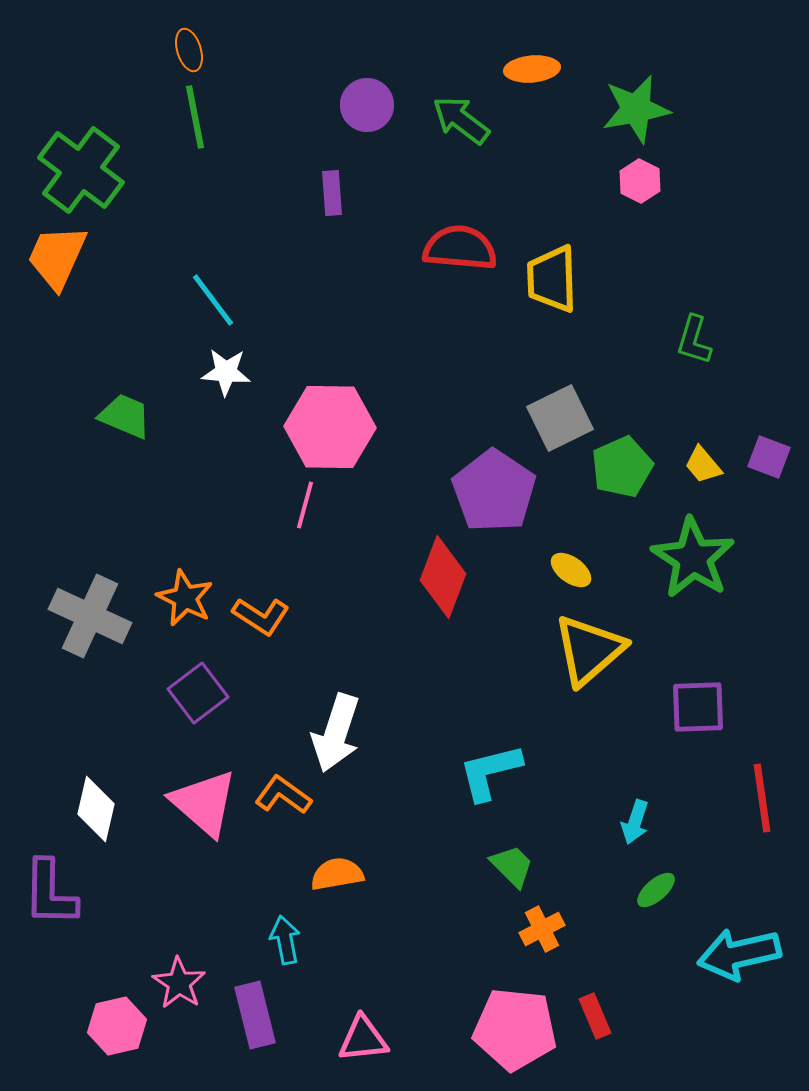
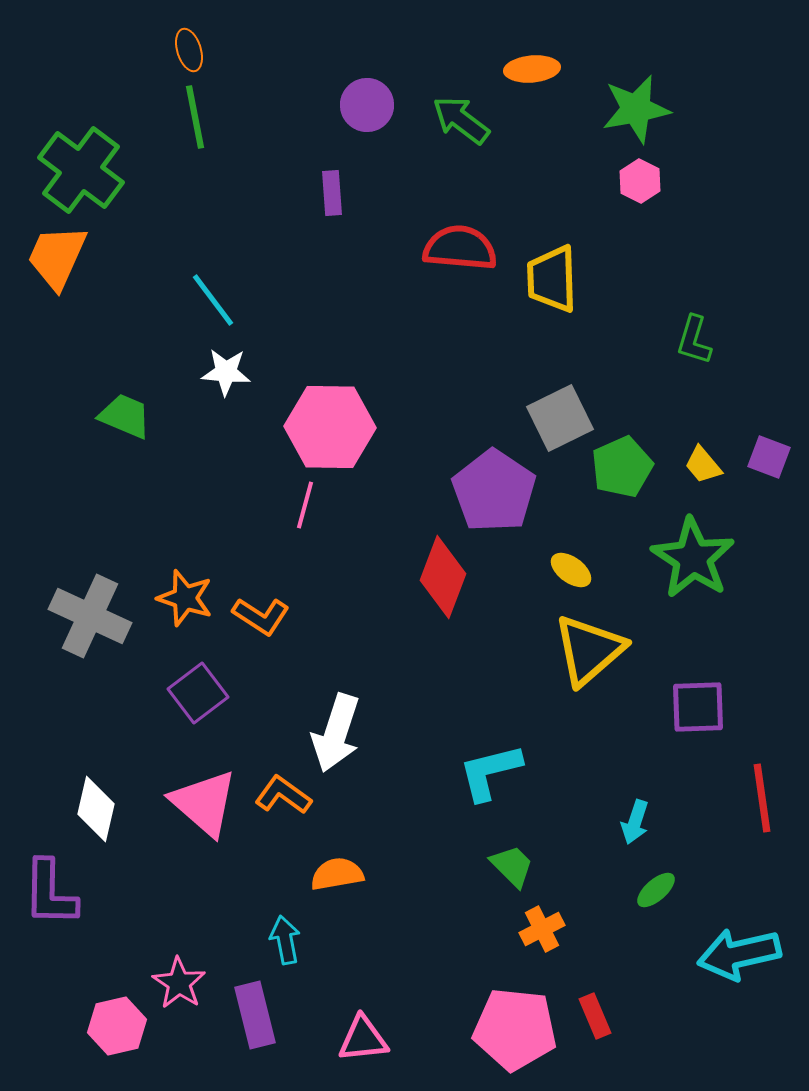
orange star at (185, 598): rotated 8 degrees counterclockwise
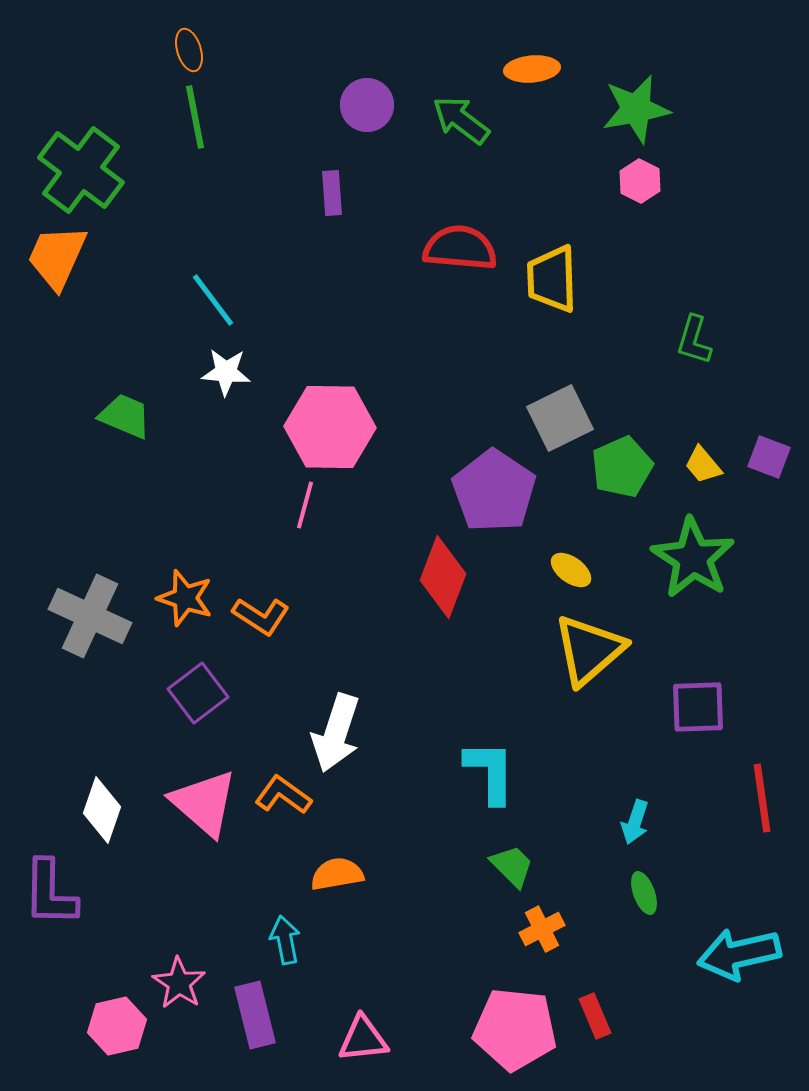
cyan L-shape at (490, 772): rotated 104 degrees clockwise
white diamond at (96, 809): moved 6 px right, 1 px down; rotated 6 degrees clockwise
green ellipse at (656, 890): moved 12 px left, 3 px down; rotated 69 degrees counterclockwise
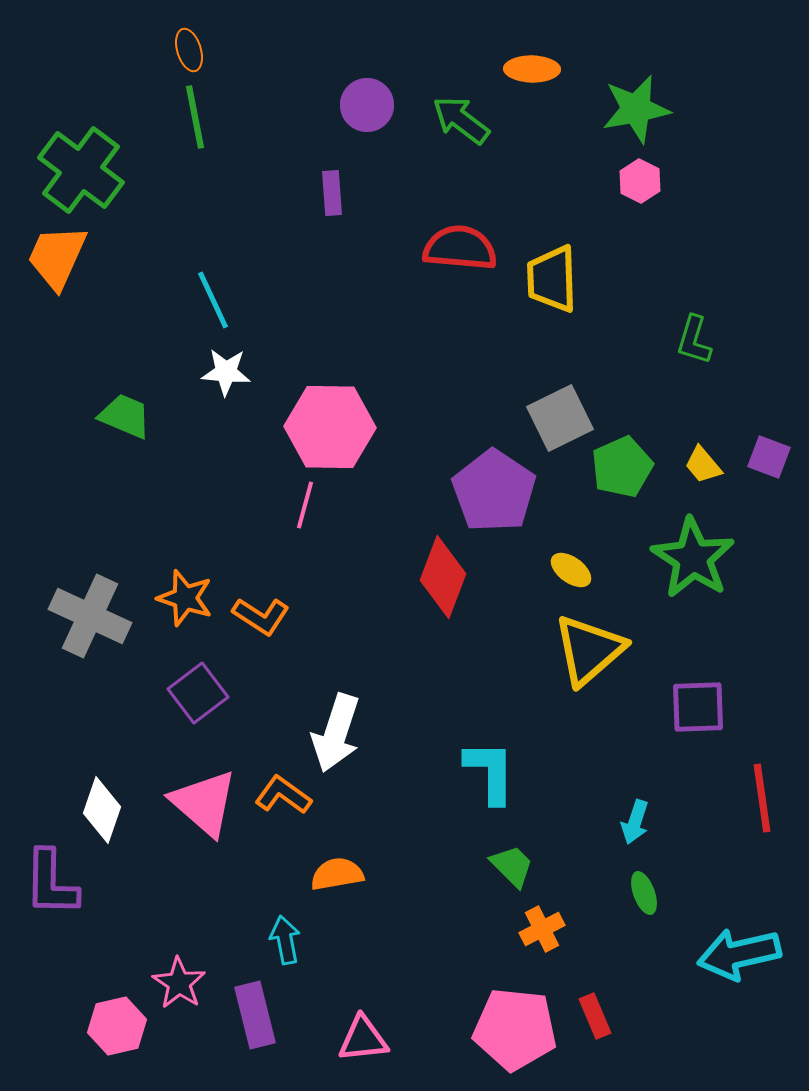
orange ellipse at (532, 69): rotated 6 degrees clockwise
cyan line at (213, 300): rotated 12 degrees clockwise
purple L-shape at (50, 893): moved 1 px right, 10 px up
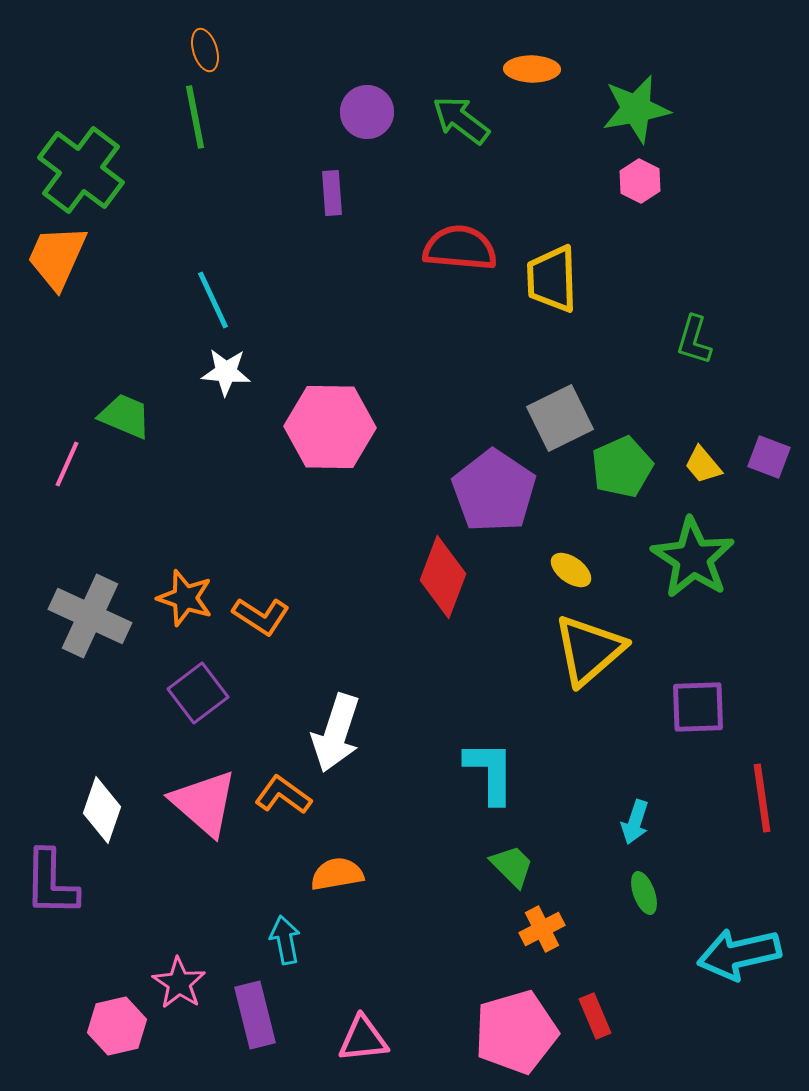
orange ellipse at (189, 50): moved 16 px right
purple circle at (367, 105): moved 7 px down
pink line at (305, 505): moved 238 px left, 41 px up; rotated 9 degrees clockwise
pink pentagon at (515, 1029): moved 1 px right, 3 px down; rotated 22 degrees counterclockwise
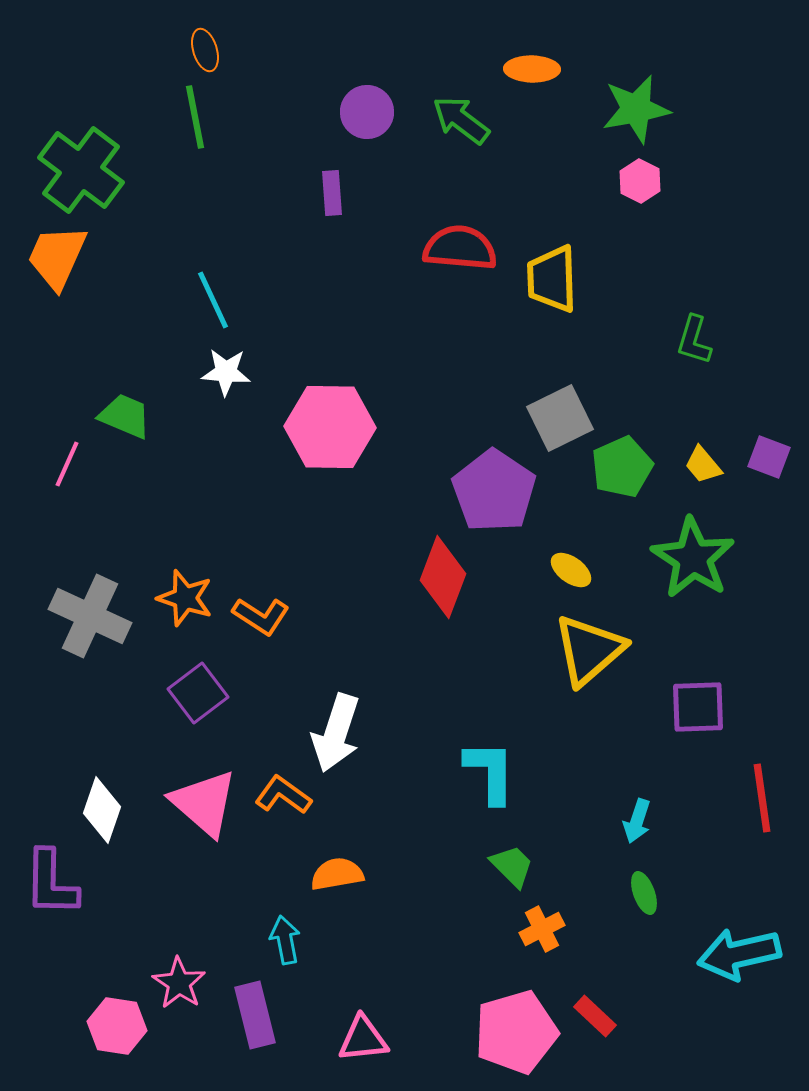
cyan arrow at (635, 822): moved 2 px right, 1 px up
red rectangle at (595, 1016): rotated 24 degrees counterclockwise
pink hexagon at (117, 1026): rotated 22 degrees clockwise
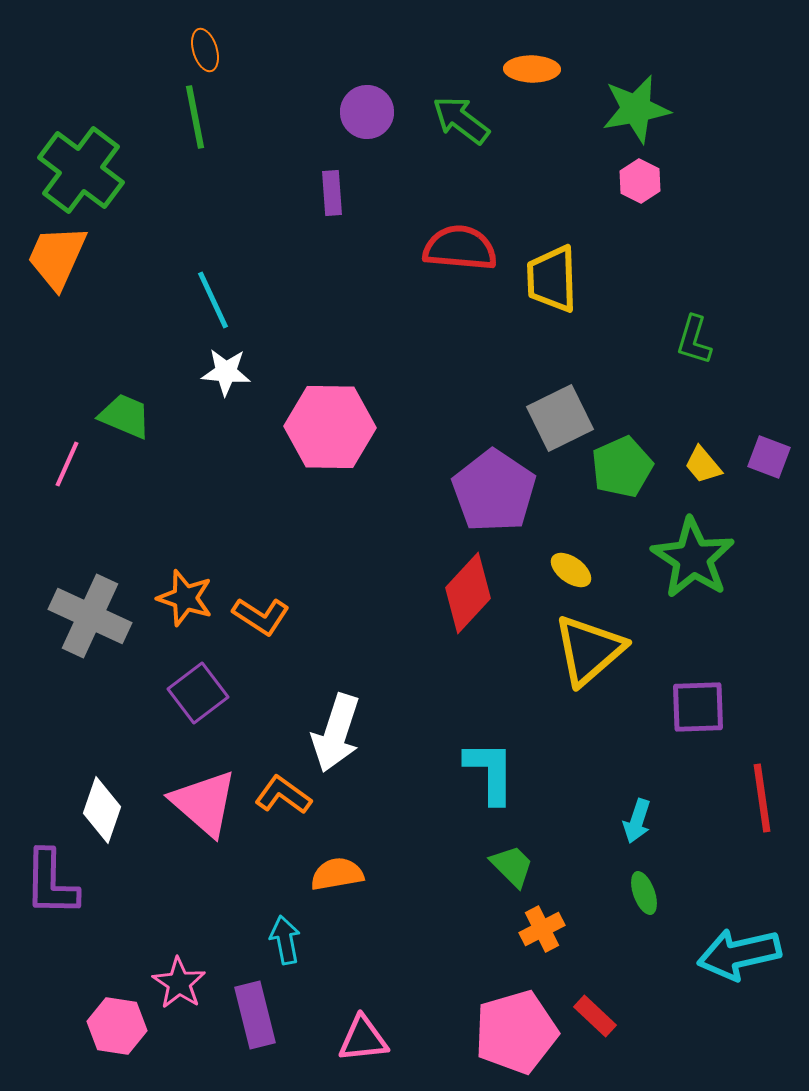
red diamond at (443, 577): moved 25 px right, 16 px down; rotated 22 degrees clockwise
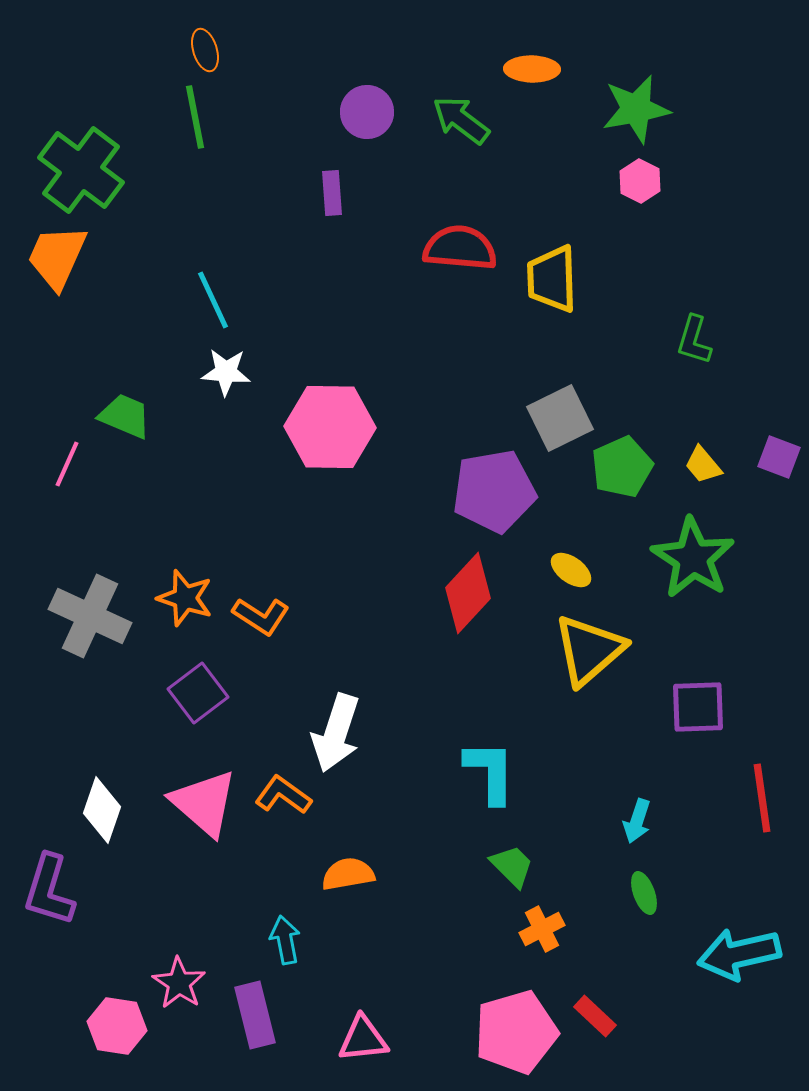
purple square at (769, 457): moved 10 px right
purple pentagon at (494, 491): rotated 28 degrees clockwise
orange semicircle at (337, 874): moved 11 px right
purple L-shape at (51, 883): moved 2 px left, 7 px down; rotated 16 degrees clockwise
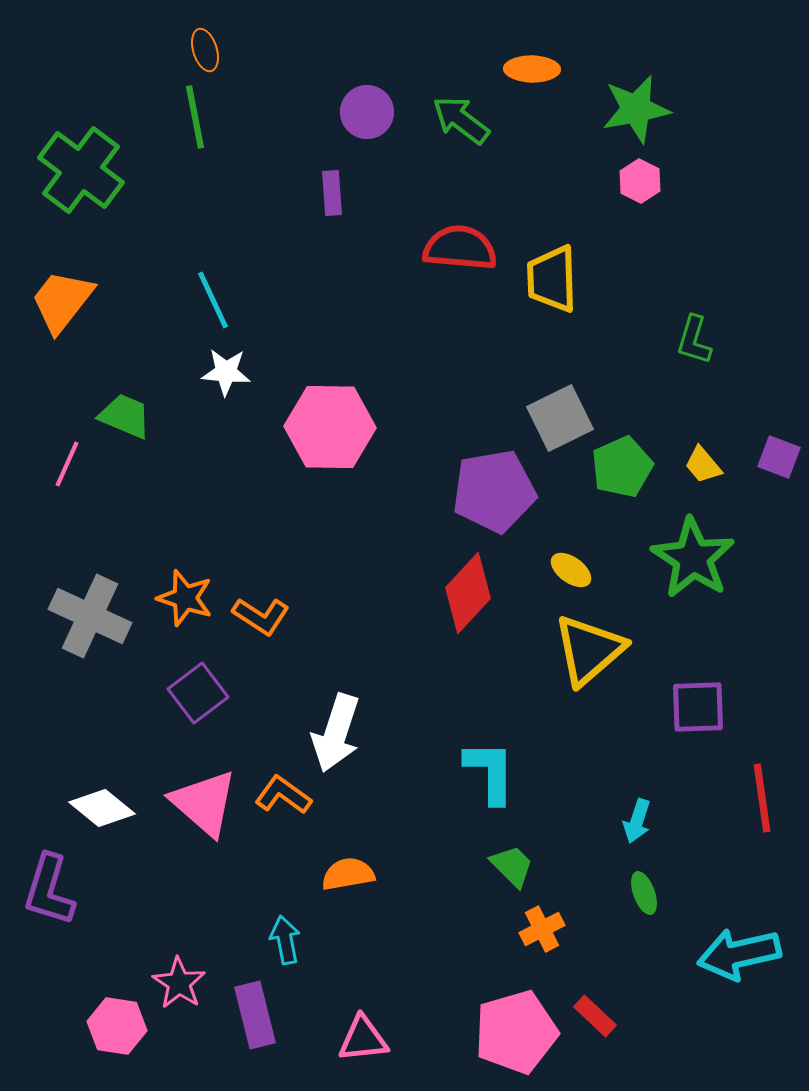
orange trapezoid at (57, 257): moved 5 px right, 44 px down; rotated 14 degrees clockwise
white diamond at (102, 810): moved 2 px up; rotated 70 degrees counterclockwise
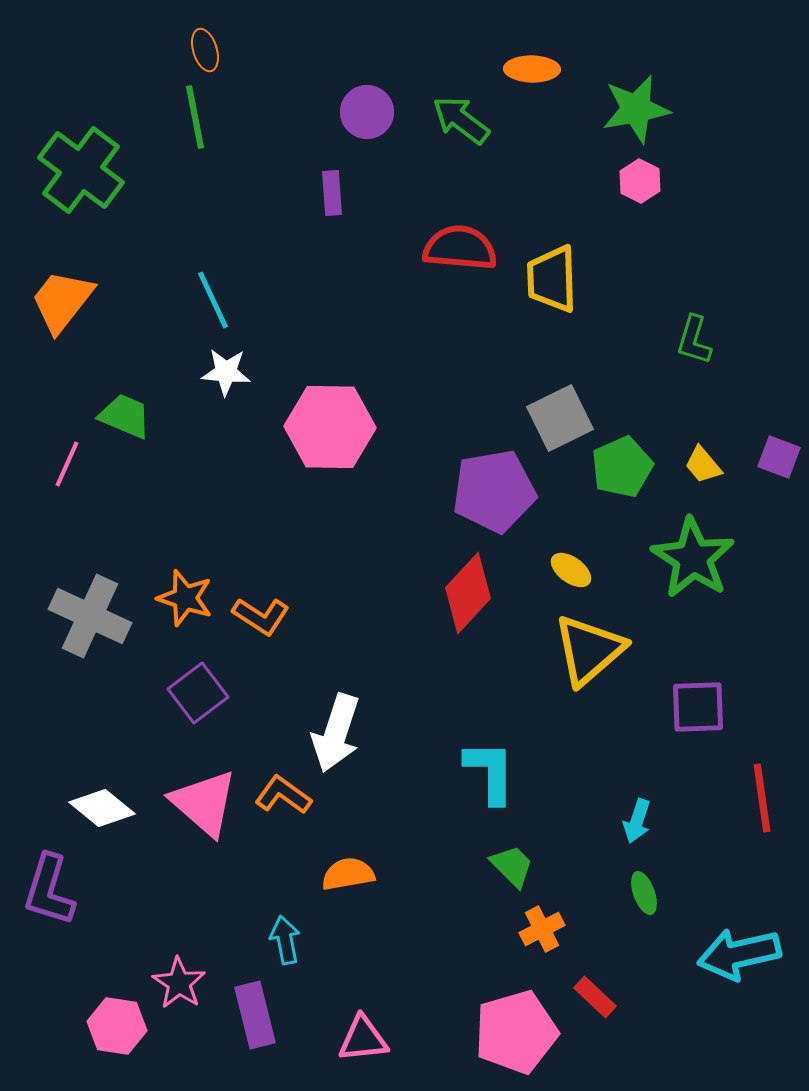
red rectangle at (595, 1016): moved 19 px up
